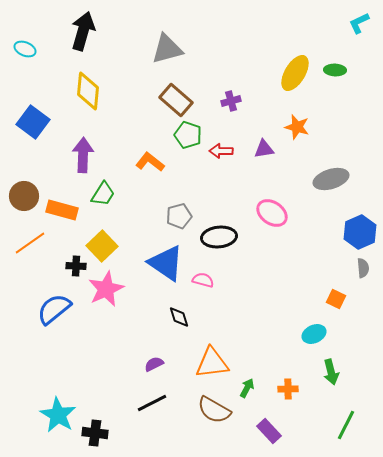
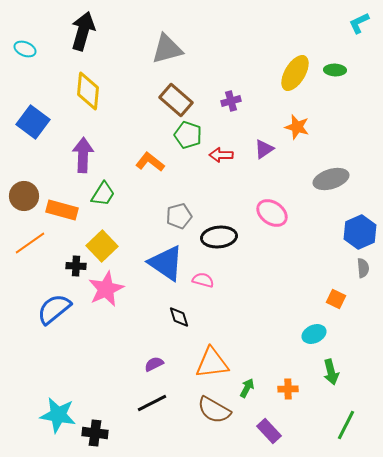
purple triangle at (264, 149): rotated 25 degrees counterclockwise
red arrow at (221, 151): moved 4 px down
cyan star at (58, 415): rotated 21 degrees counterclockwise
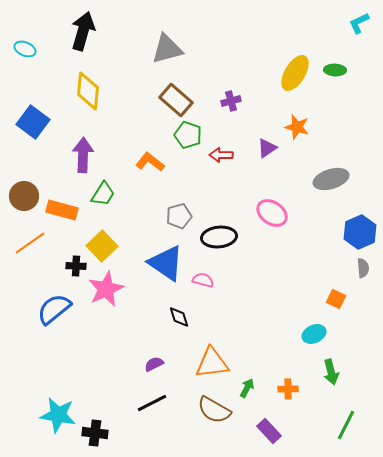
purple triangle at (264, 149): moved 3 px right, 1 px up
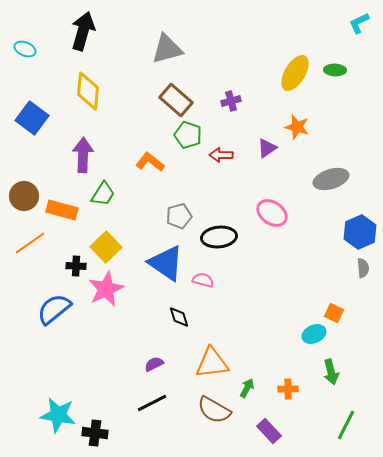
blue square at (33, 122): moved 1 px left, 4 px up
yellow square at (102, 246): moved 4 px right, 1 px down
orange square at (336, 299): moved 2 px left, 14 px down
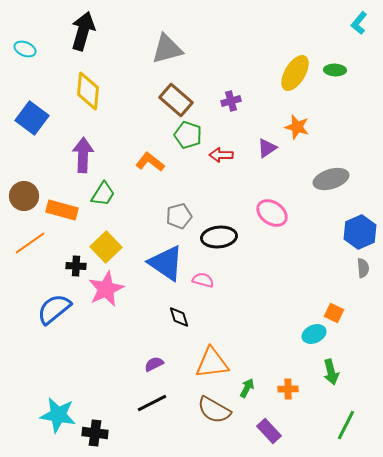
cyan L-shape at (359, 23): rotated 25 degrees counterclockwise
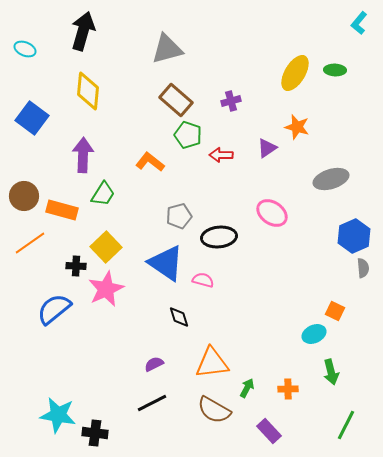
blue hexagon at (360, 232): moved 6 px left, 4 px down
orange square at (334, 313): moved 1 px right, 2 px up
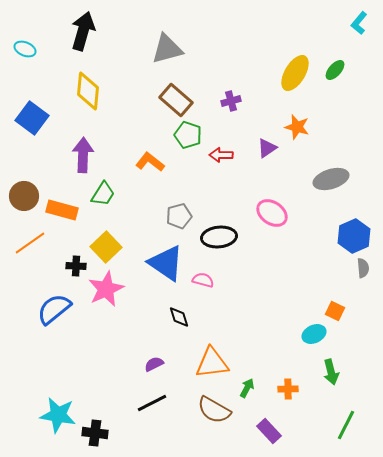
green ellipse at (335, 70): rotated 50 degrees counterclockwise
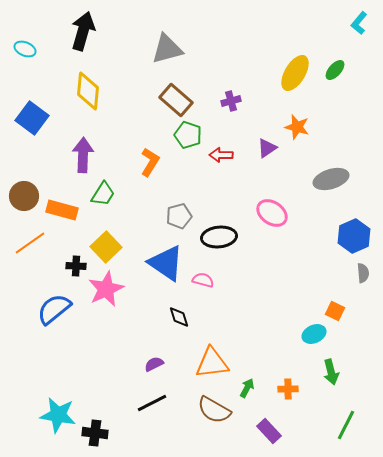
orange L-shape at (150, 162): rotated 84 degrees clockwise
gray semicircle at (363, 268): moved 5 px down
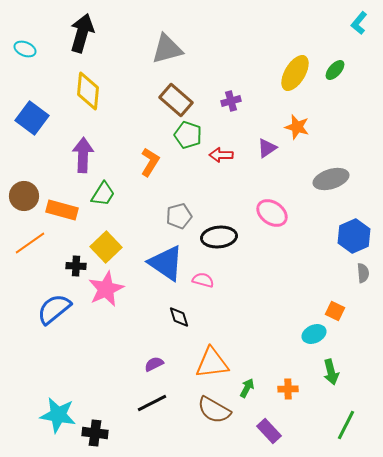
black arrow at (83, 31): moved 1 px left, 2 px down
